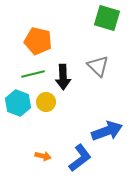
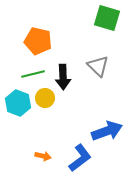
yellow circle: moved 1 px left, 4 px up
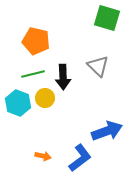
orange pentagon: moved 2 px left
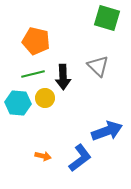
cyan hexagon: rotated 15 degrees counterclockwise
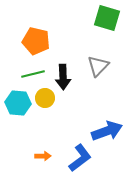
gray triangle: rotated 30 degrees clockwise
orange arrow: rotated 14 degrees counterclockwise
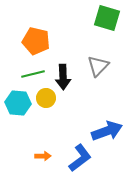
yellow circle: moved 1 px right
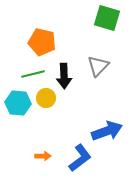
orange pentagon: moved 6 px right, 1 px down
black arrow: moved 1 px right, 1 px up
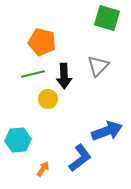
yellow circle: moved 2 px right, 1 px down
cyan hexagon: moved 37 px down; rotated 10 degrees counterclockwise
orange arrow: moved 13 px down; rotated 56 degrees counterclockwise
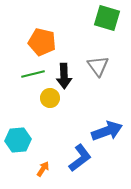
gray triangle: rotated 20 degrees counterclockwise
yellow circle: moved 2 px right, 1 px up
